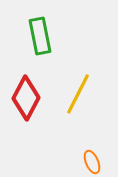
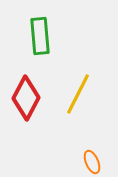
green rectangle: rotated 6 degrees clockwise
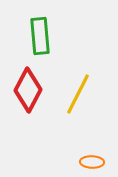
red diamond: moved 2 px right, 8 px up
orange ellipse: rotated 65 degrees counterclockwise
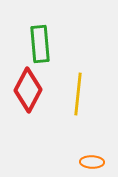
green rectangle: moved 8 px down
yellow line: rotated 21 degrees counterclockwise
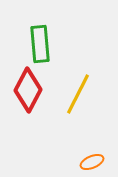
yellow line: rotated 21 degrees clockwise
orange ellipse: rotated 25 degrees counterclockwise
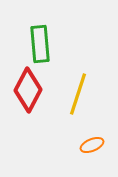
yellow line: rotated 9 degrees counterclockwise
orange ellipse: moved 17 px up
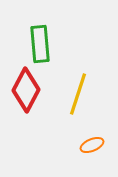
red diamond: moved 2 px left
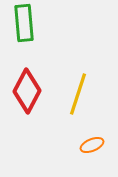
green rectangle: moved 16 px left, 21 px up
red diamond: moved 1 px right, 1 px down
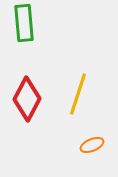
red diamond: moved 8 px down
